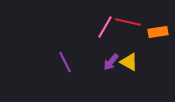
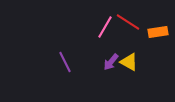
red line: rotated 20 degrees clockwise
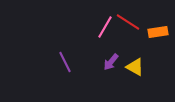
yellow triangle: moved 6 px right, 5 px down
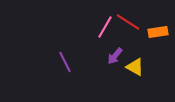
purple arrow: moved 4 px right, 6 px up
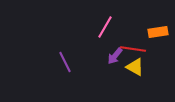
red line: moved 5 px right, 27 px down; rotated 25 degrees counterclockwise
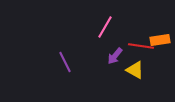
orange rectangle: moved 2 px right, 8 px down
red line: moved 8 px right, 3 px up
yellow triangle: moved 3 px down
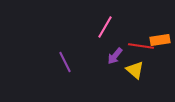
yellow triangle: rotated 12 degrees clockwise
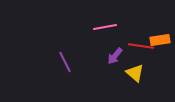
pink line: rotated 50 degrees clockwise
yellow triangle: moved 3 px down
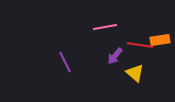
red line: moved 1 px left, 1 px up
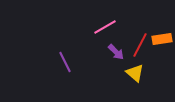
pink line: rotated 20 degrees counterclockwise
orange rectangle: moved 2 px right, 1 px up
red line: rotated 70 degrees counterclockwise
purple arrow: moved 1 px right, 4 px up; rotated 84 degrees counterclockwise
